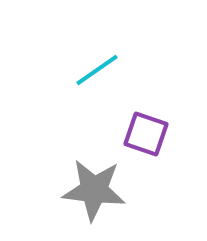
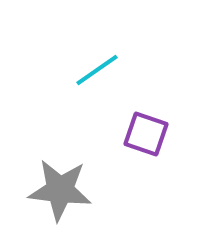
gray star: moved 34 px left
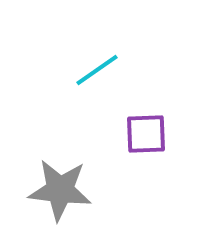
purple square: rotated 21 degrees counterclockwise
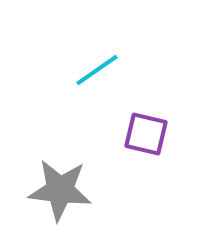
purple square: rotated 15 degrees clockwise
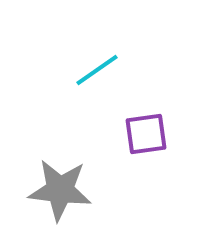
purple square: rotated 21 degrees counterclockwise
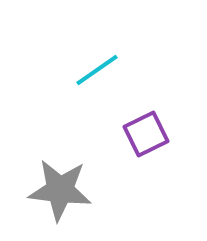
purple square: rotated 18 degrees counterclockwise
